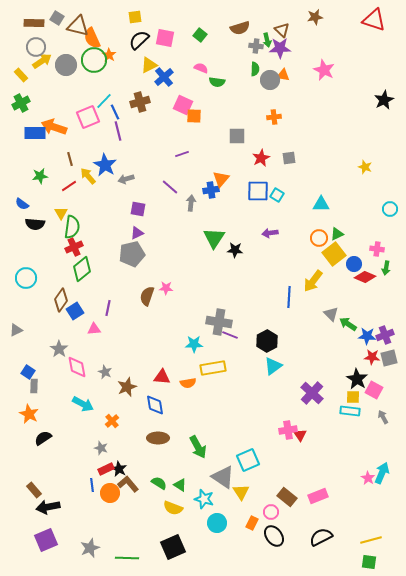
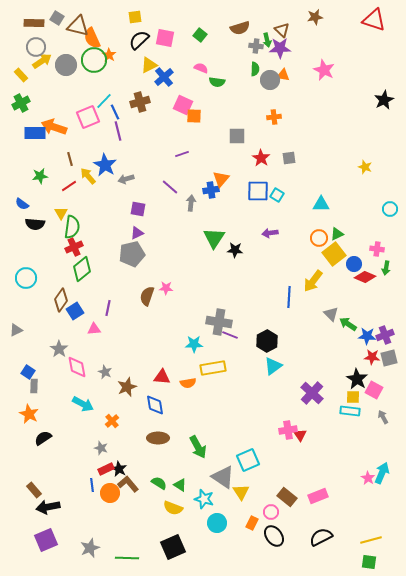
red star at (261, 158): rotated 12 degrees counterclockwise
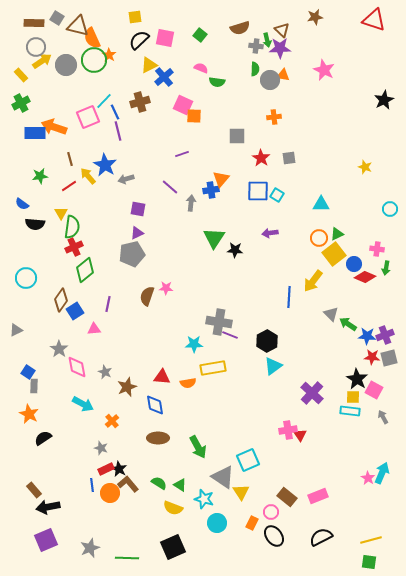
green diamond at (82, 269): moved 3 px right, 1 px down
purple line at (108, 308): moved 4 px up
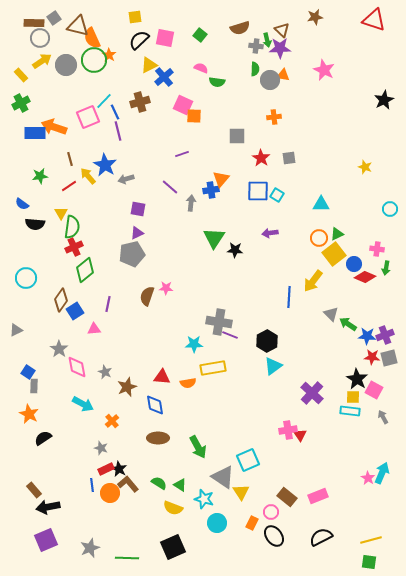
gray square at (57, 18): moved 3 px left; rotated 24 degrees clockwise
gray circle at (36, 47): moved 4 px right, 9 px up
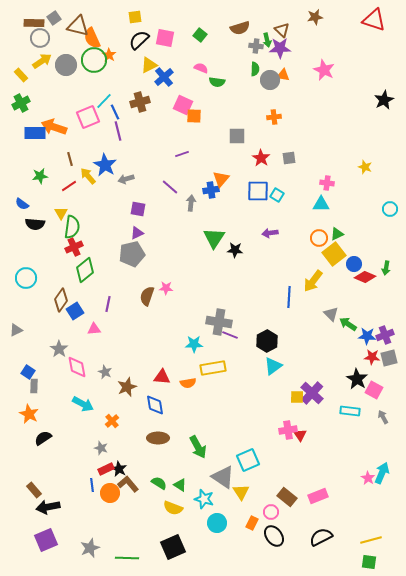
pink cross at (377, 249): moved 50 px left, 66 px up
yellow square at (353, 397): moved 56 px left
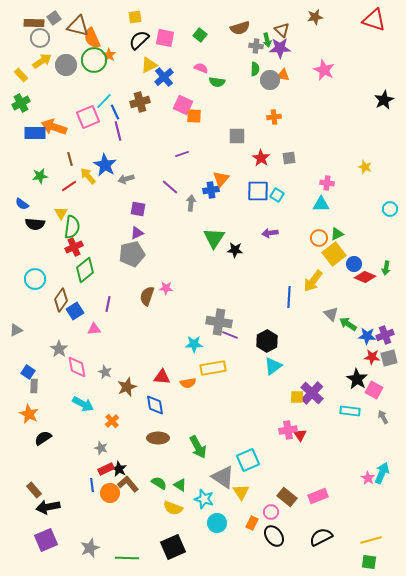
cyan circle at (26, 278): moved 9 px right, 1 px down
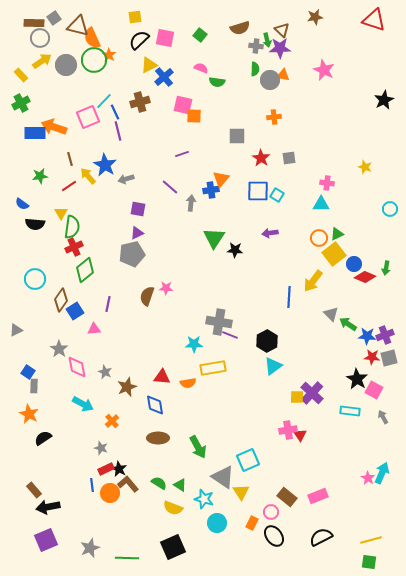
pink square at (183, 105): rotated 12 degrees counterclockwise
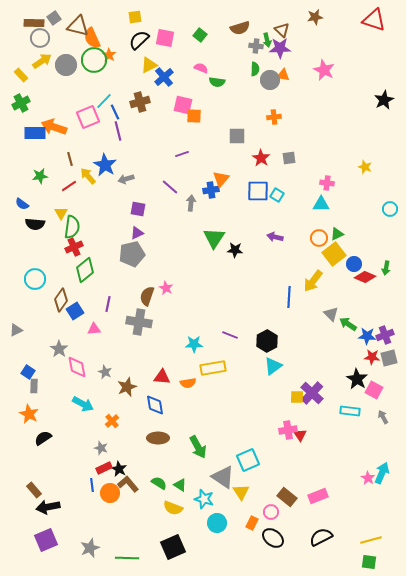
purple arrow at (270, 233): moved 5 px right, 4 px down; rotated 21 degrees clockwise
pink star at (166, 288): rotated 24 degrees clockwise
gray cross at (219, 322): moved 80 px left
red rectangle at (106, 469): moved 2 px left, 1 px up
black ellipse at (274, 536): moved 1 px left, 2 px down; rotated 15 degrees counterclockwise
